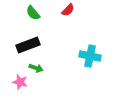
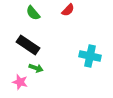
black rectangle: rotated 55 degrees clockwise
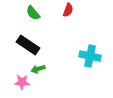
red semicircle: rotated 24 degrees counterclockwise
green arrow: moved 2 px right, 1 px down; rotated 144 degrees clockwise
pink star: moved 2 px right; rotated 14 degrees counterclockwise
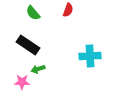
cyan cross: rotated 15 degrees counterclockwise
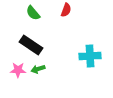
red semicircle: moved 2 px left
black rectangle: moved 3 px right
pink star: moved 4 px left, 12 px up
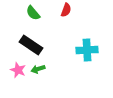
cyan cross: moved 3 px left, 6 px up
pink star: rotated 21 degrees clockwise
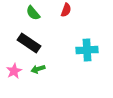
black rectangle: moved 2 px left, 2 px up
pink star: moved 4 px left, 1 px down; rotated 21 degrees clockwise
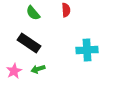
red semicircle: rotated 24 degrees counterclockwise
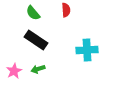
black rectangle: moved 7 px right, 3 px up
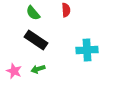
pink star: rotated 21 degrees counterclockwise
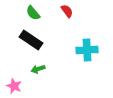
red semicircle: moved 1 px right, 1 px down; rotated 32 degrees counterclockwise
black rectangle: moved 5 px left
pink star: moved 15 px down
